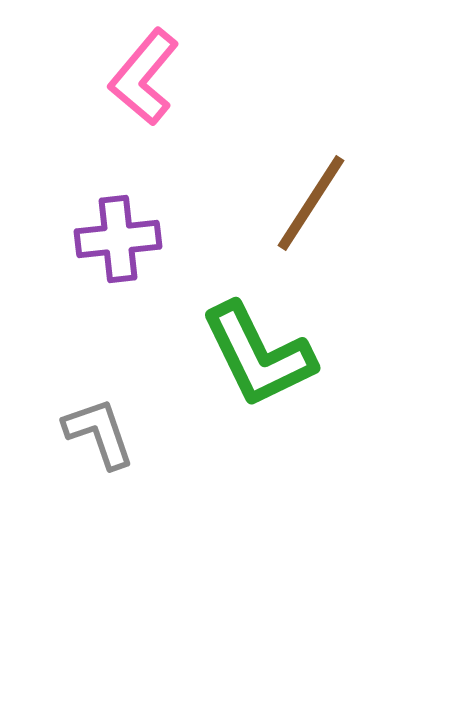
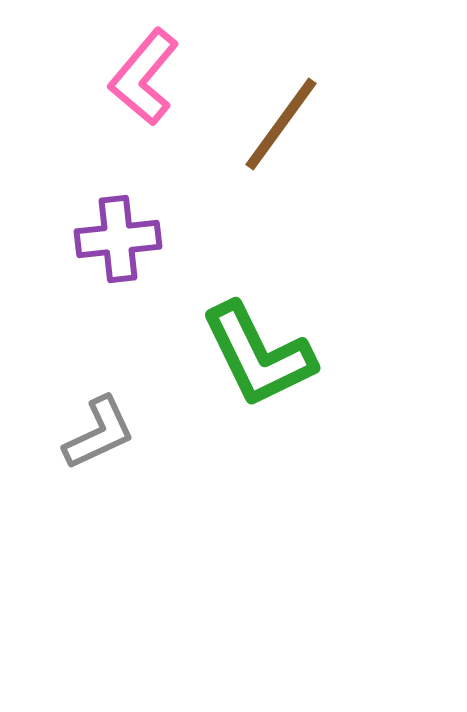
brown line: moved 30 px left, 79 px up; rotated 3 degrees clockwise
gray L-shape: rotated 84 degrees clockwise
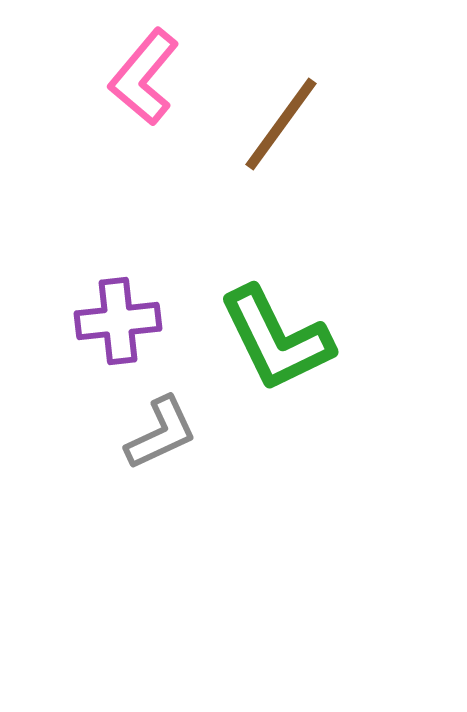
purple cross: moved 82 px down
green L-shape: moved 18 px right, 16 px up
gray L-shape: moved 62 px right
